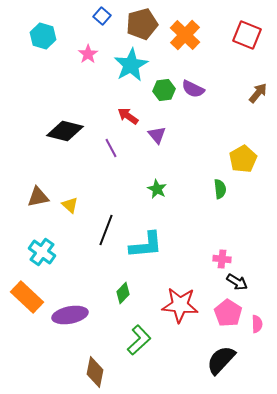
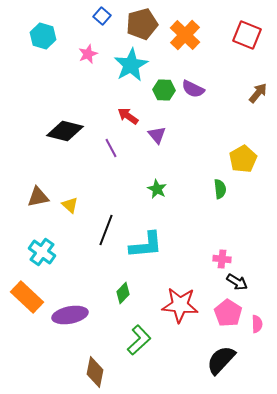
pink star: rotated 12 degrees clockwise
green hexagon: rotated 10 degrees clockwise
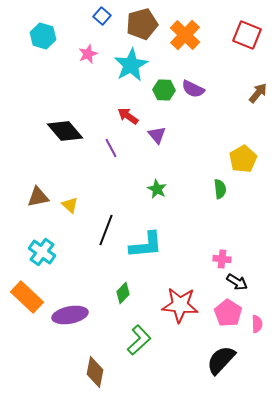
black diamond: rotated 36 degrees clockwise
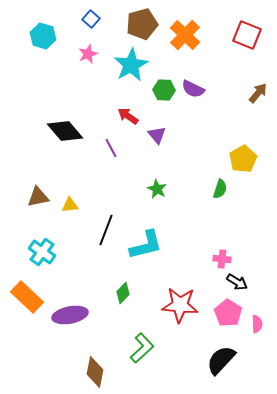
blue square: moved 11 px left, 3 px down
green semicircle: rotated 24 degrees clockwise
yellow triangle: rotated 48 degrees counterclockwise
cyan L-shape: rotated 9 degrees counterclockwise
green L-shape: moved 3 px right, 8 px down
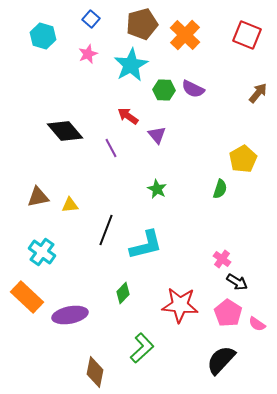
pink cross: rotated 30 degrees clockwise
pink semicircle: rotated 126 degrees clockwise
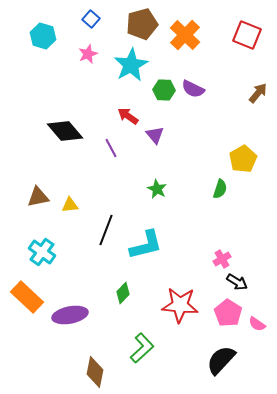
purple triangle: moved 2 px left
pink cross: rotated 24 degrees clockwise
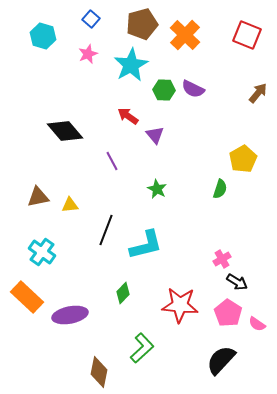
purple line: moved 1 px right, 13 px down
brown diamond: moved 4 px right
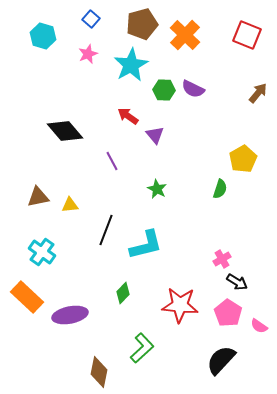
pink semicircle: moved 2 px right, 2 px down
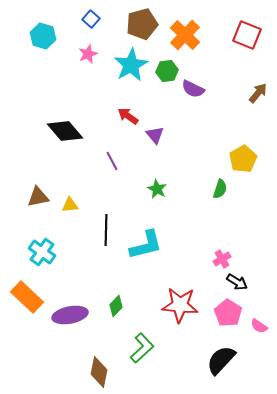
green hexagon: moved 3 px right, 19 px up; rotated 10 degrees counterclockwise
black line: rotated 20 degrees counterclockwise
green diamond: moved 7 px left, 13 px down
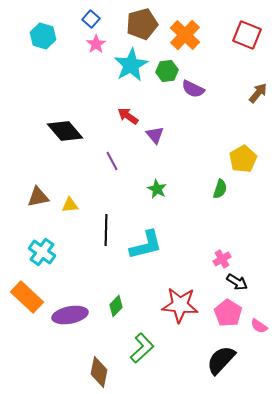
pink star: moved 8 px right, 10 px up; rotated 12 degrees counterclockwise
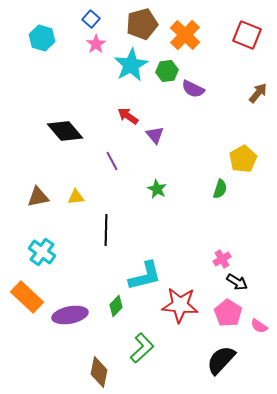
cyan hexagon: moved 1 px left, 2 px down
yellow triangle: moved 6 px right, 8 px up
cyan L-shape: moved 1 px left, 31 px down
